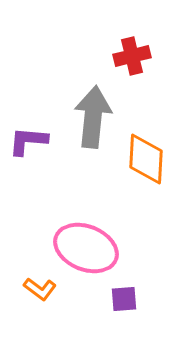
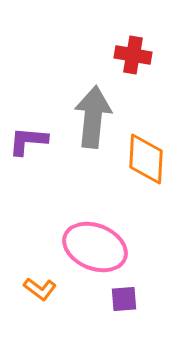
red cross: moved 1 px right, 1 px up; rotated 24 degrees clockwise
pink ellipse: moved 9 px right, 1 px up
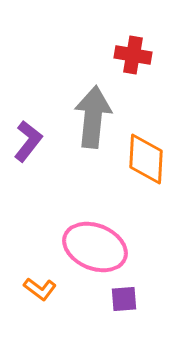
purple L-shape: rotated 123 degrees clockwise
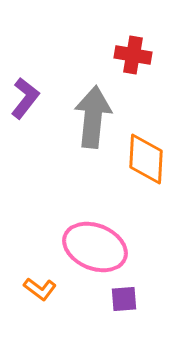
purple L-shape: moved 3 px left, 43 px up
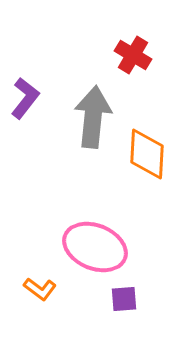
red cross: rotated 21 degrees clockwise
orange diamond: moved 1 px right, 5 px up
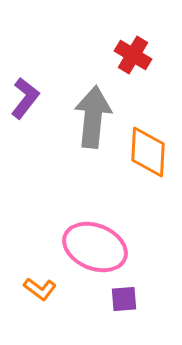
orange diamond: moved 1 px right, 2 px up
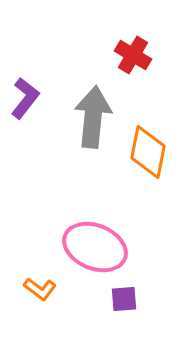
orange diamond: rotated 8 degrees clockwise
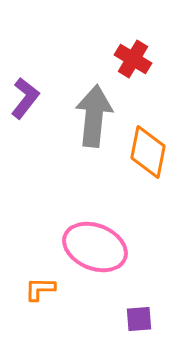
red cross: moved 4 px down
gray arrow: moved 1 px right, 1 px up
orange L-shape: rotated 144 degrees clockwise
purple square: moved 15 px right, 20 px down
